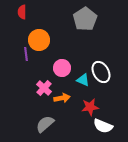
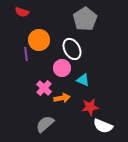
red semicircle: rotated 72 degrees counterclockwise
white ellipse: moved 29 px left, 23 px up
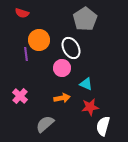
red semicircle: moved 1 px down
white ellipse: moved 1 px left, 1 px up
cyan triangle: moved 3 px right, 4 px down
pink cross: moved 24 px left, 8 px down
white semicircle: rotated 84 degrees clockwise
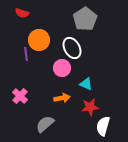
white ellipse: moved 1 px right
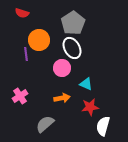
gray pentagon: moved 12 px left, 4 px down
pink cross: rotated 14 degrees clockwise
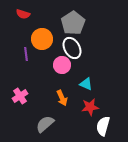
red semicircle: moved 1 px right, 1 px down
orange circle: moved 3 px right, 1 px up
pink circle: moved 3 px up
orange arrow: rotated 77 degrees clockwise
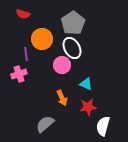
pink cross: moved 1 px left, 22 px up; rotated 14 degrees clockwise
red star: moved 2 px left
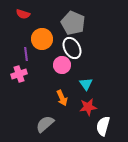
gray pentagon: rotated 15 degrees counterclockwise
cyan triangle: rotated 32 degrees clockwise
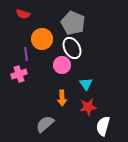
orange arrow: rotated 21 degrees clockwise
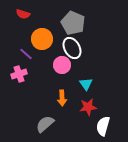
purple line: rotated 40 degrees counterclockwise
